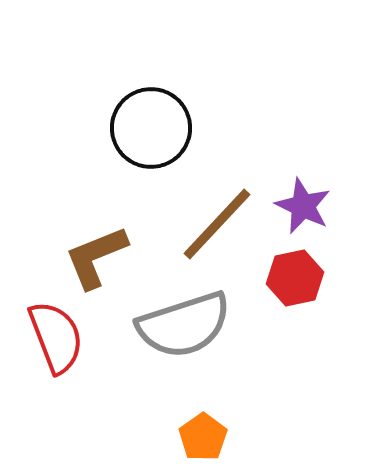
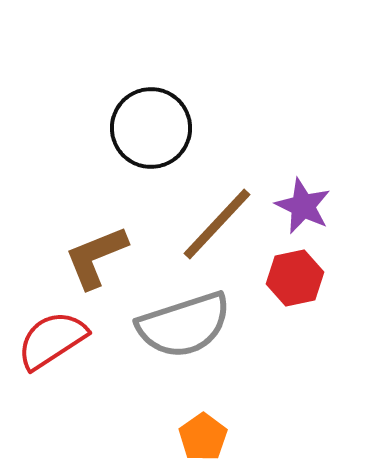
red semicircle: moved 4 px left, 3 px down; rotated 102 degrees counterclockwise
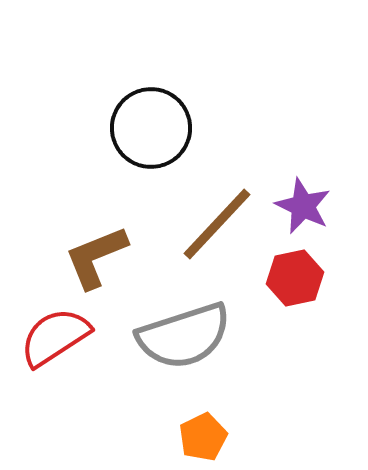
gray semicircle: moved 11 px down
red semicircle: moved 3 px right, 3 px up
orange pentagon: rotated 9 degrees clockwise
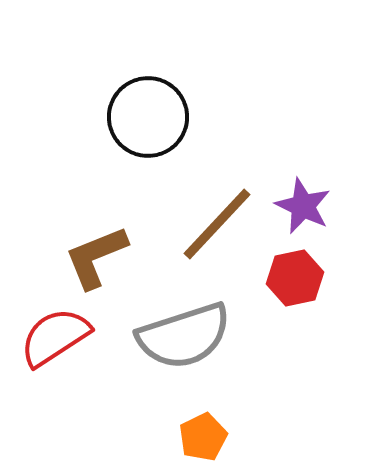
black circle: moved 3 px left, 11 px up
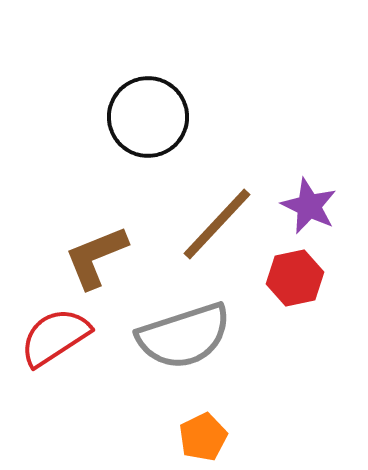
purple star: moved 6 px right
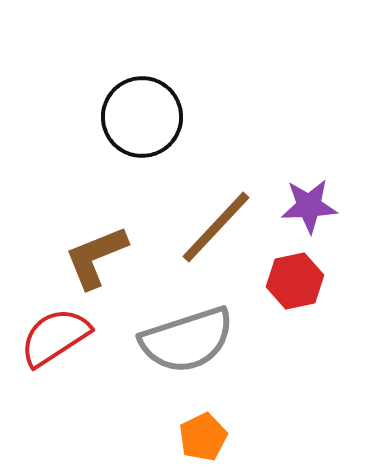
black circle: moved 6 px left
purple star: rotated 28 degrees counterclockwise
brown line: moved 1 px left, 3 px down
red hexagon: moved 3 px down
gray semicircle: moved 3 px right, 4 px down
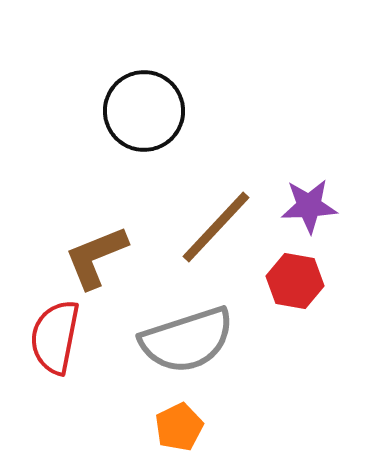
black circle: moved 2 px right, 6 px up
red hexagon: rotated 22 degrees clockwise
red semicircle: rotated 46 degrees counterclockwise
orange pentagon: moved 24 px left, 10 px up
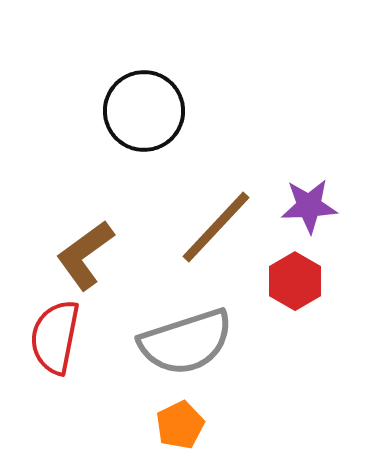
brown L-shape: moved 11 px left, 2 px up; rotated 14 degrees counterclockwise
red hexagon: rotated 20 degrees clockwise
gray semicircle: moved 1 px left, 2 px down
orange pentagon: moved 1 px right, 2 px up
